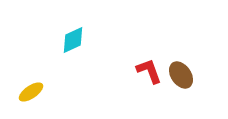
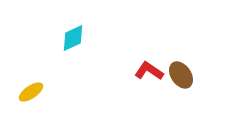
cyan diamond: moved 2 px up
red L-shape: rotated 36 degrees counterclockwise
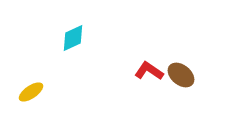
brown ellipse: rotated 16 degrees counterclockwise
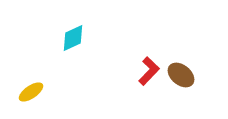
red L-shape: rotated 100 degrees clockwise
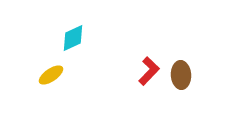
brown ellipse: rotated 48 degrees clockwise
yellow ellipse: moved 20 px right, 17 px up
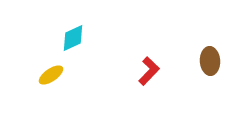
brown ellipse: moved 29 px right, 14 px up
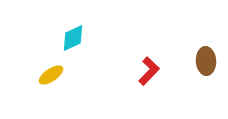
brown ellipse: moved 4 px left
